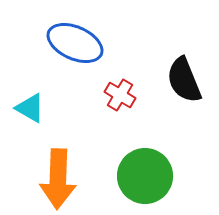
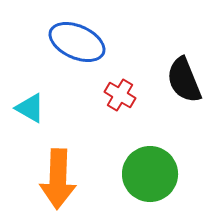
blue ellipse: moved 2 px right, 1 px up
green circle: moved 5 px right, 2 px up
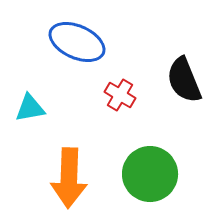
cyan triangle: rotated 40 degrees counterclockwise
orange arrow: moved 11 px right, 1 px up
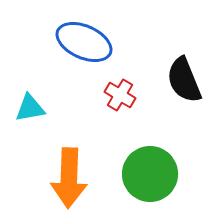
blue ellipse: moved 7 px right
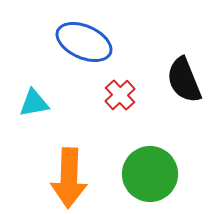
red cross: rotated 16 degrees clockwise
cyan triangle: moved 4 px right, 5 px up
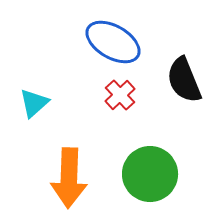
blue ellipse: moved 29 px right; rotated 6 degrees clockwise
cyan triangle: rotated 32 degrees counterclockwise
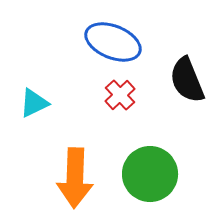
blue ellipse: rotated 8 degrees counterclockwise
black semicircle: moved 3 px right
cyan triangle: rotated 16 degrees clockwise
orange arrow: moved 6 px right
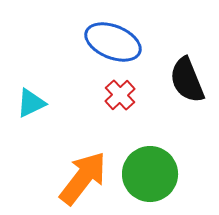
cyan triangle: moved 3 px left
orange arrow: moved 8 px right; rotated 144 degrees counterclockwise
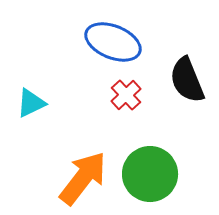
red cross: moved 6 px right
